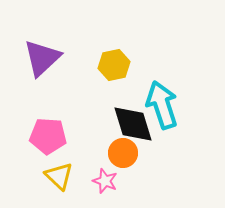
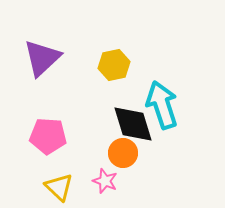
yellow triangle: moved 11 px down
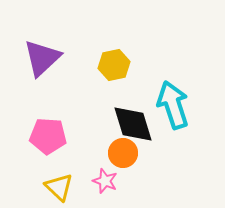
cyan arrow: moved 11 px right
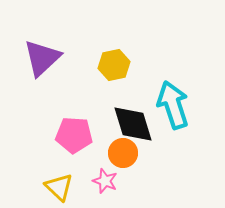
pink pentagon: moved 26 px right, 1 px up
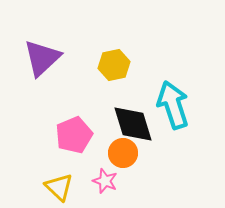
pink pentagon: rotated 27 degrees counterclockwise
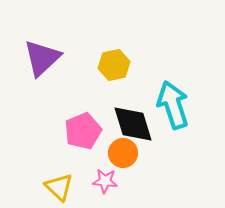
pink pentagon: moved 9 px right, 4 px up
pink star: rotated 15 degrees counterclockwise
